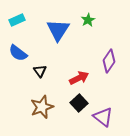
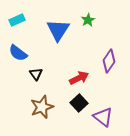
black triangle: moved 4 px left, 3 px down
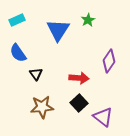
blue semicircle: rotated 18 degrees clockwise
red arrow: rotated 30 degrees clockwise
brown star: rotated 15 degrees clockwise
